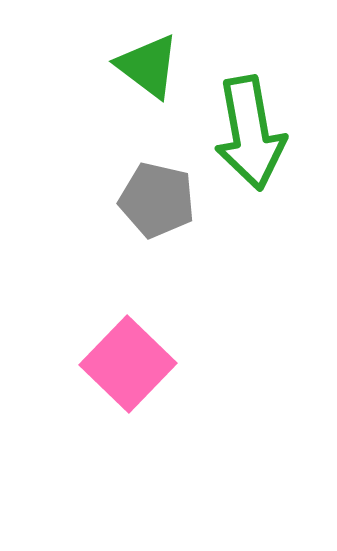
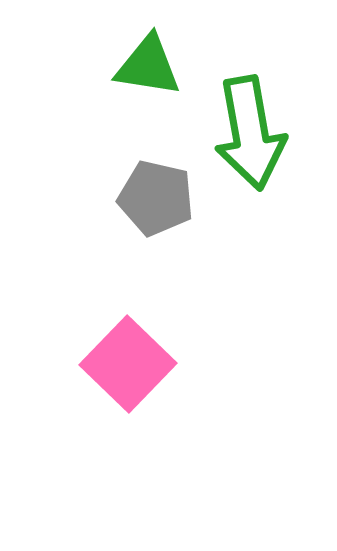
green triangle: rotated 28 degrees counterclockwise
gray pentagon: moved 1 px left, 2 px up
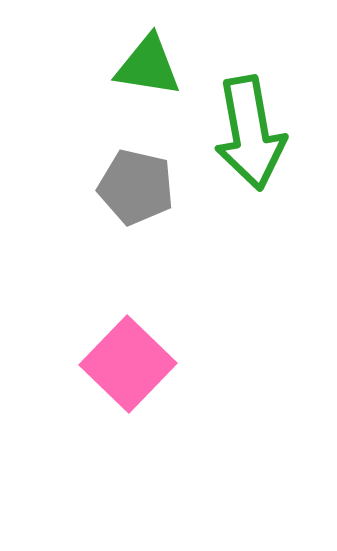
gray pentagon: moved 20 px left, 11 px up
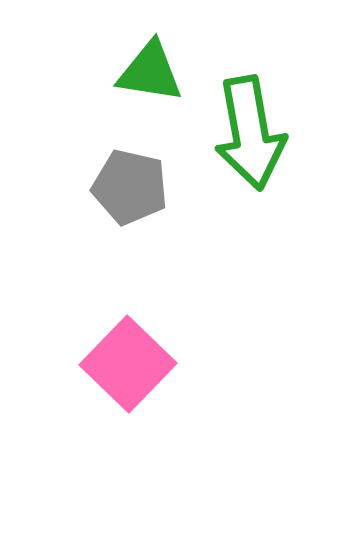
green triangle: moved 2 px right, 6 px down
gray pentagon: moved 6 px left
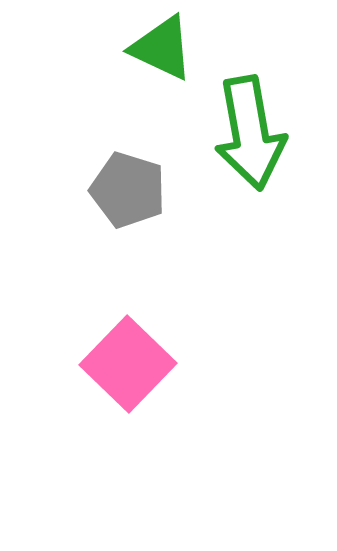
green triangle: moved 12 px right, 24 px up; rotated 16 degrees clockwise
gray pentagon: moved 2 px left, 3 px down; rotated 4 degrees clockwise
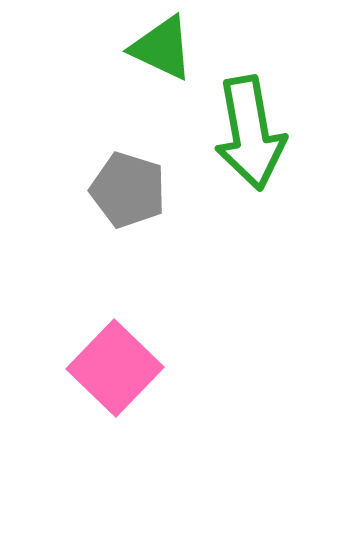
pink square: moved 13 px left, 4 px down
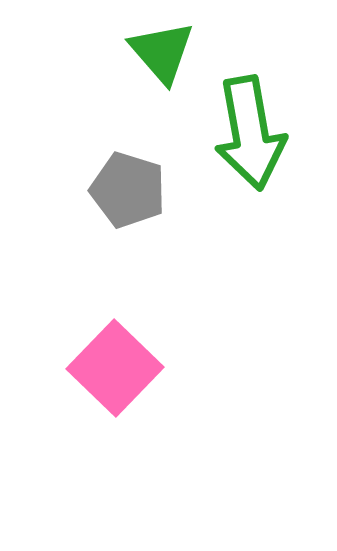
green triangle: moved 4 px down; rotated 24 degrees clockwise
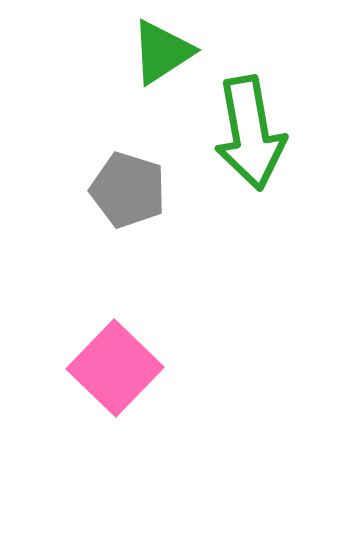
green triangle: rotated 38 degrees clockwise
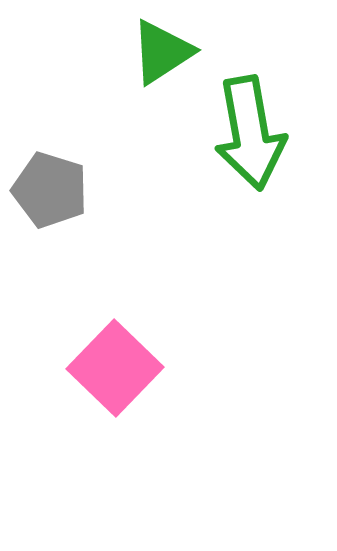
gray pentagon: moved 78 px left
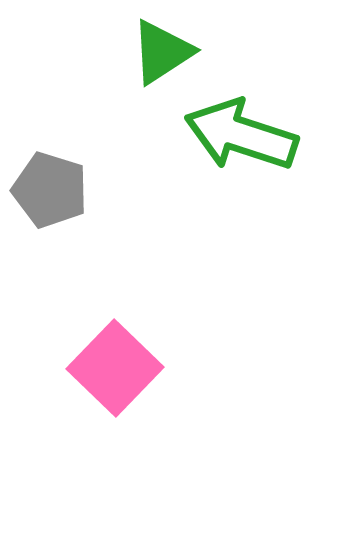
green arrow: moved 9 px left, 2 px down; rotated 118 degrees clockwise
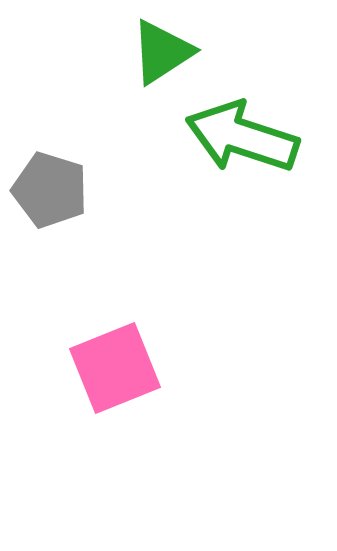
green arrow: moved 1 px right, 2 px down
pink square: rotated 24 degrees clockwise
